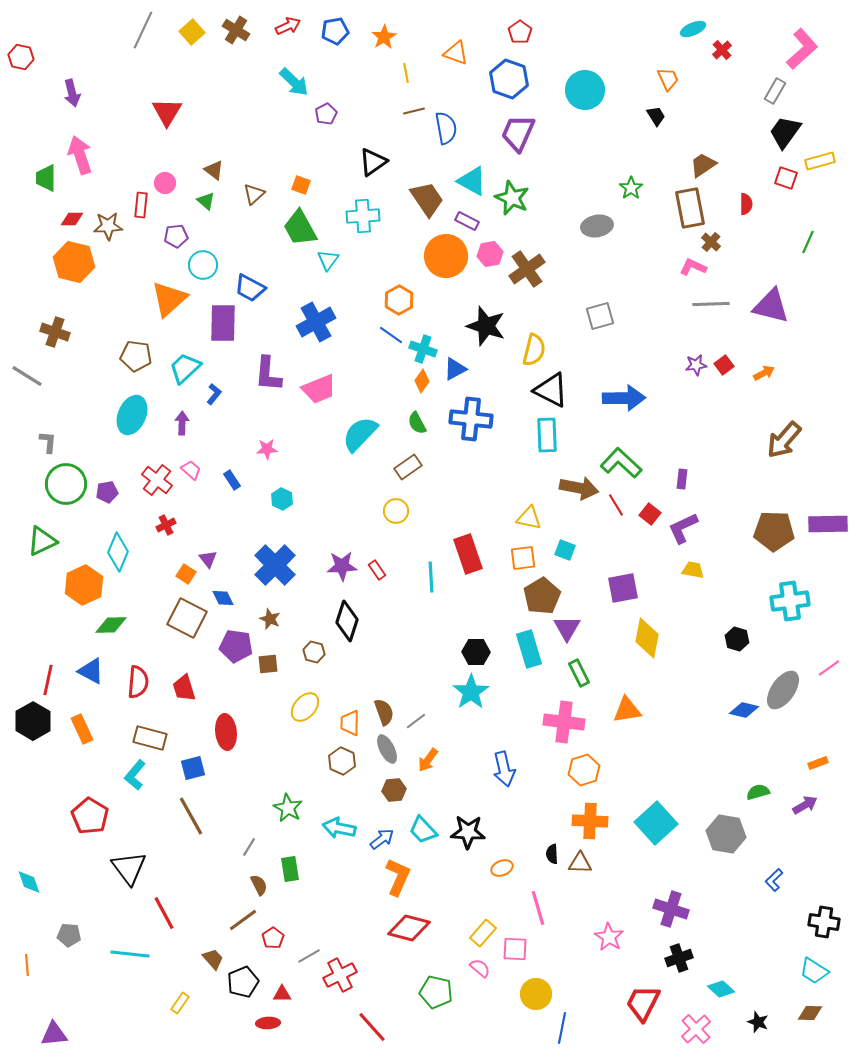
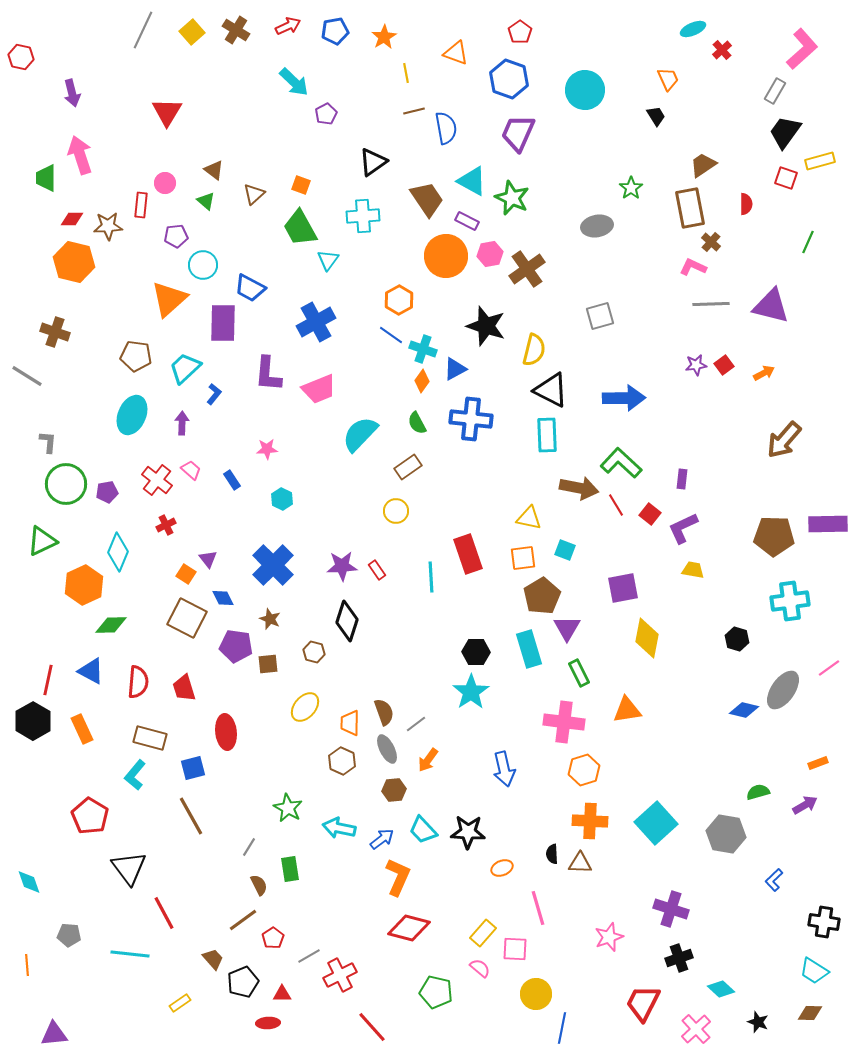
brown pentagon at (774, 531): moved 5 px down
blue cross at (275, 565): moved 2 px left
gray line at (416, 721): moved 3 px down
pink star at (609, 937): rotated 20 degrees clockwise
yellow rectangle at (180, 1003): rotated 20 degrees clockwise
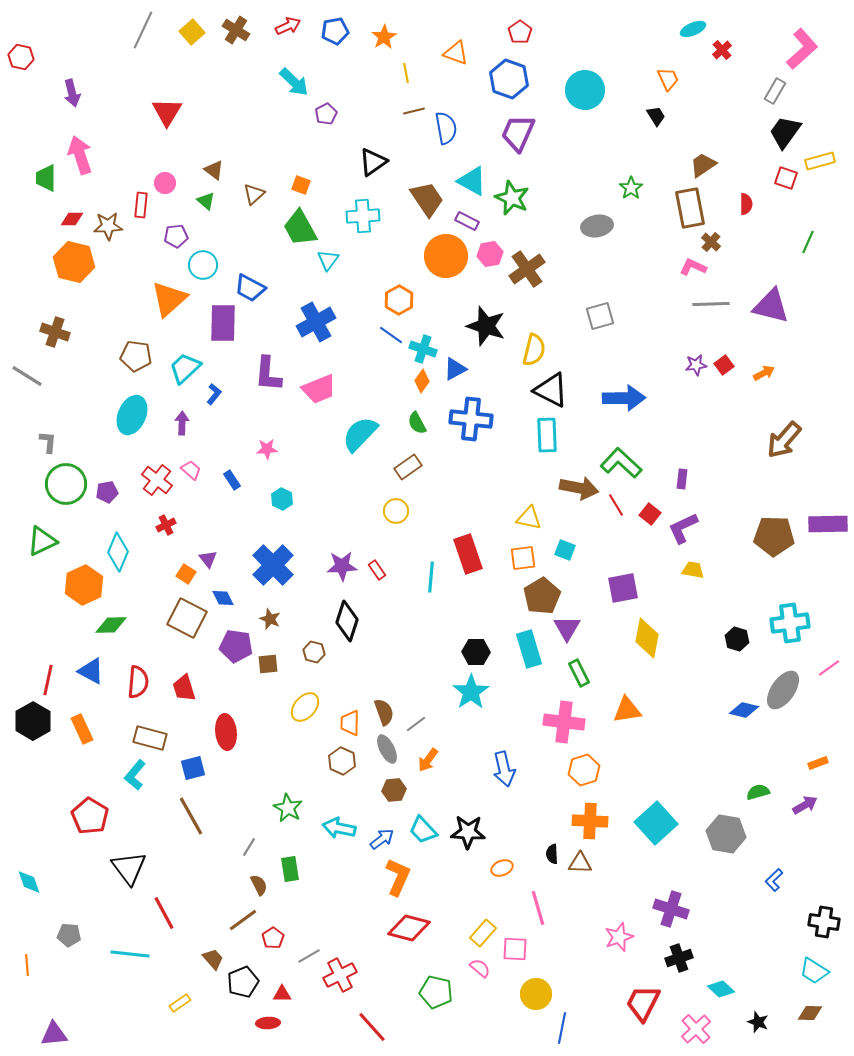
cyan line at (431, 577): rotated 8 degrees clockwise
cyan cross at (790, 601): moved 22 px down
pink star at (609, 937): moved 10 px right
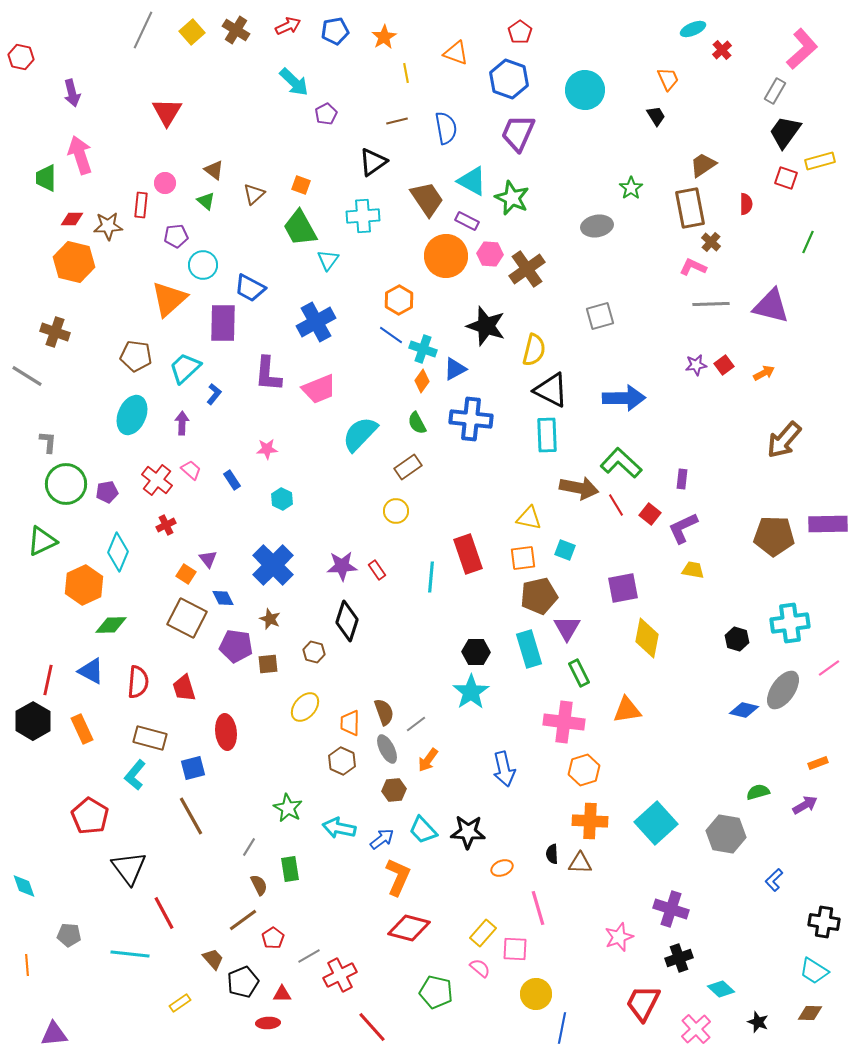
brown line at (414, 111): moved 17 px left, 10 px down
pink hexagon at (490, 254): rotated 15 degrees clockwise
brown pentagon at (542, 596): moved 3 px left; rotated 18 degrees clockwise
cyan diamond at (29, 882): moved 5 px left, 4 px down
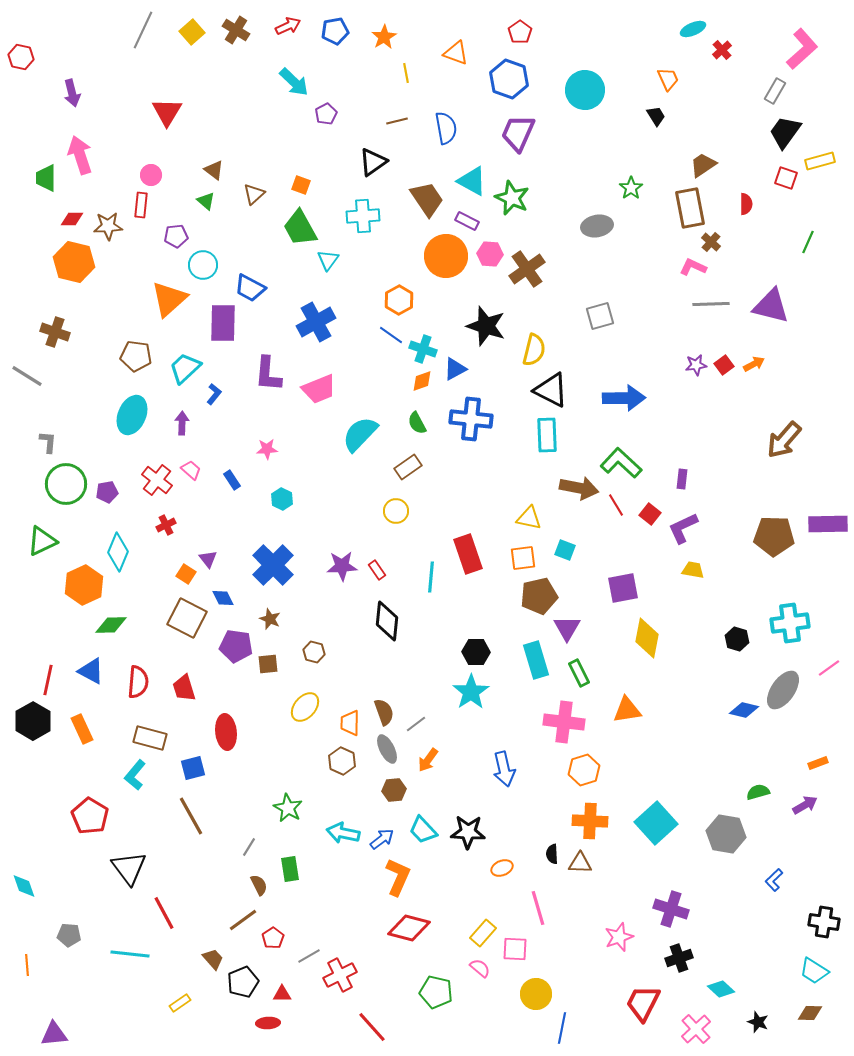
pink circle at (165, 183): moved 14 px left, 8 px up
orange arrow at (764, 373): moved 10 px left, 9 px up
orange diamond at (422, 381): rotated 35 degrees clockwise
black diamond at (347, 621): moved 40 px right; rotated 12 degrees counterclockwise
cyan rectangle at (529, 649): moved 7 px right, 11 px down
cyan arrow at (339, 828): moved 4 px right, 5 px down
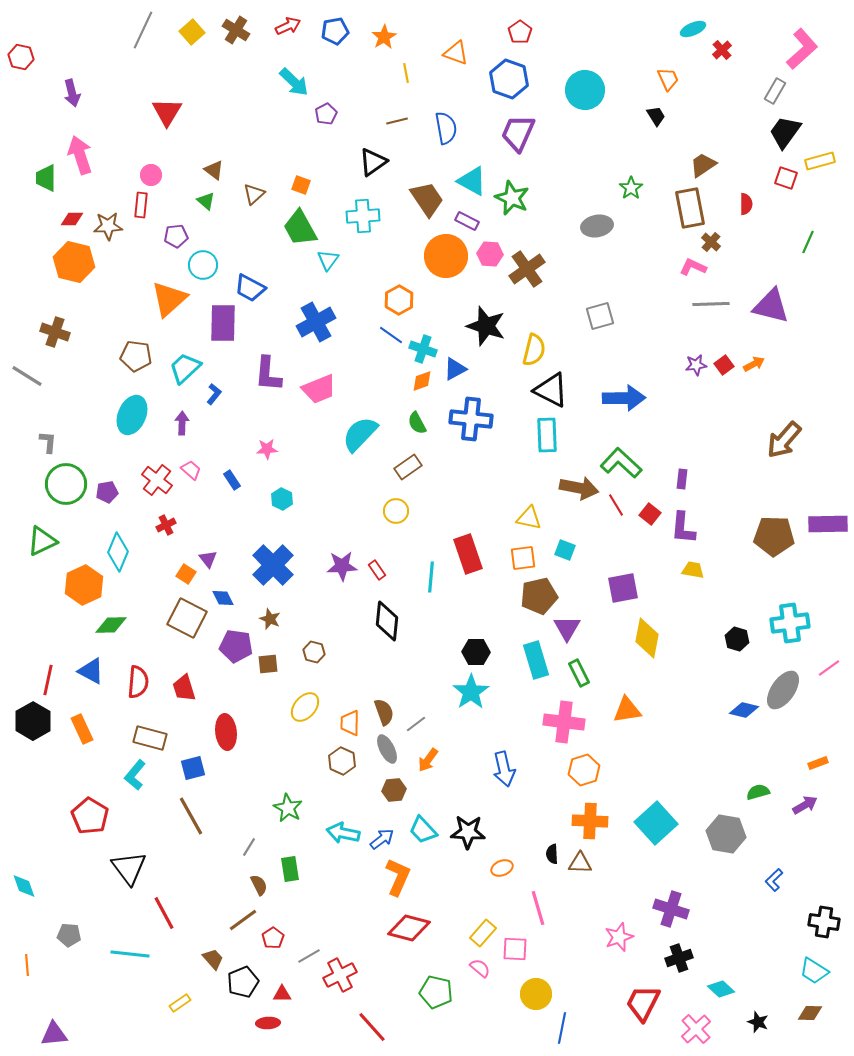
purple L-shape at (683, 528): rotated 60 degrees counterclockwise
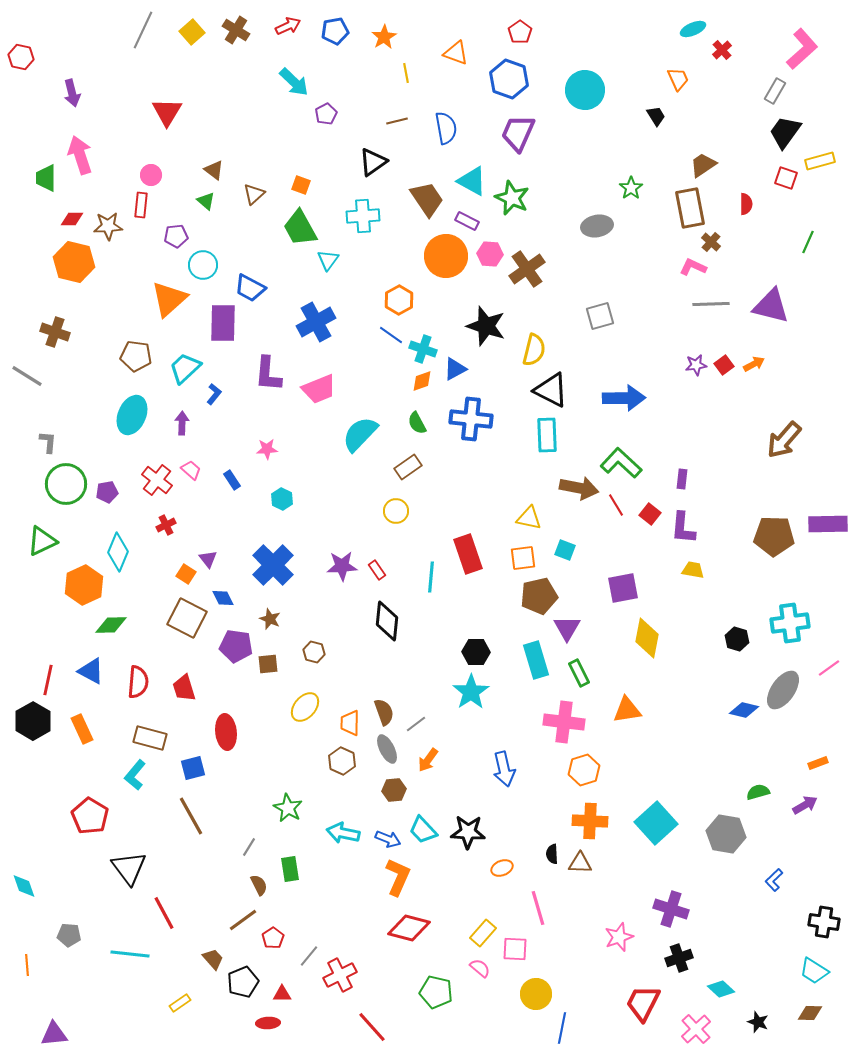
orange trapezoid at (668, 79): moved 10 px right
blue arrow at (382, 839): moved 6 px right; rotated 60 degrees clockwise
gray line at (309, 956): rotated 20 degrees counterclockwise
